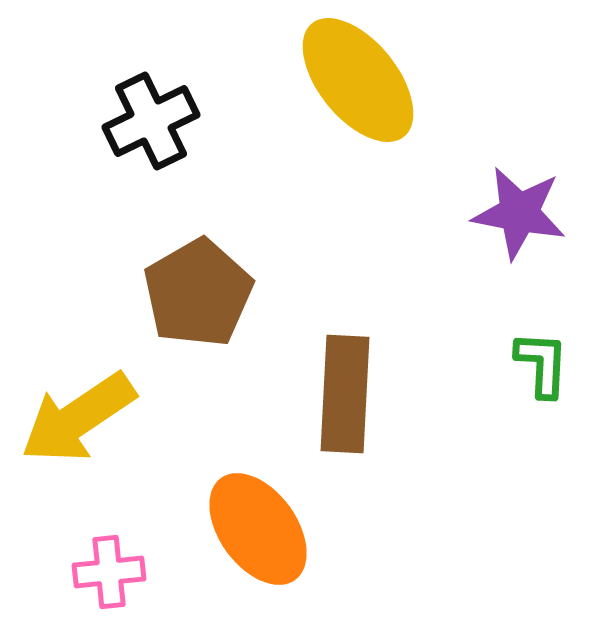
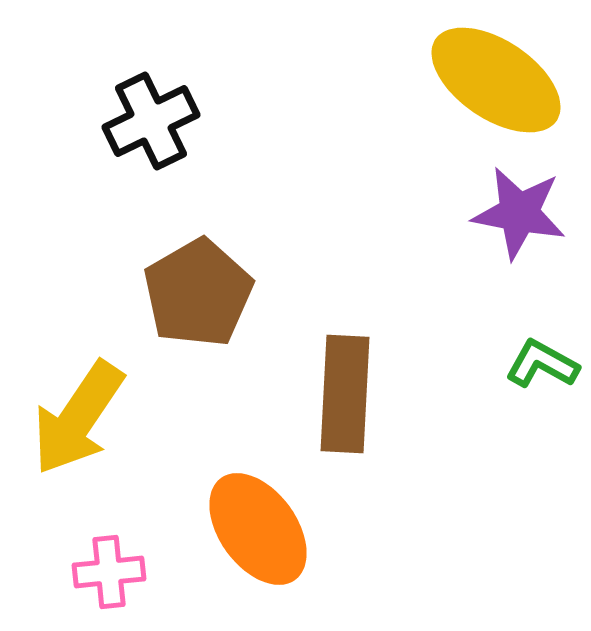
yellow ellipse: moved 138 px right; rotated 17 degrees counterclockwise
green L-shape: rotated 64 degrees counterclockwise
yellow arrow: rotated 22 degrees counterclockwise
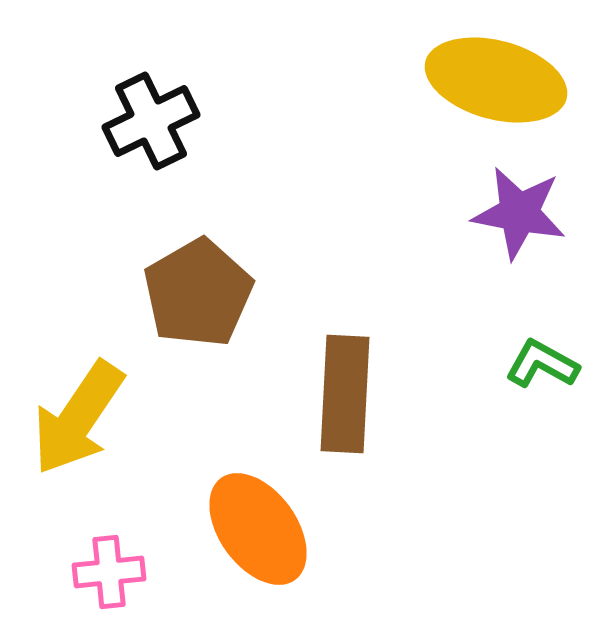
yellow ellipse: rotated 19 degrees counterclockwise
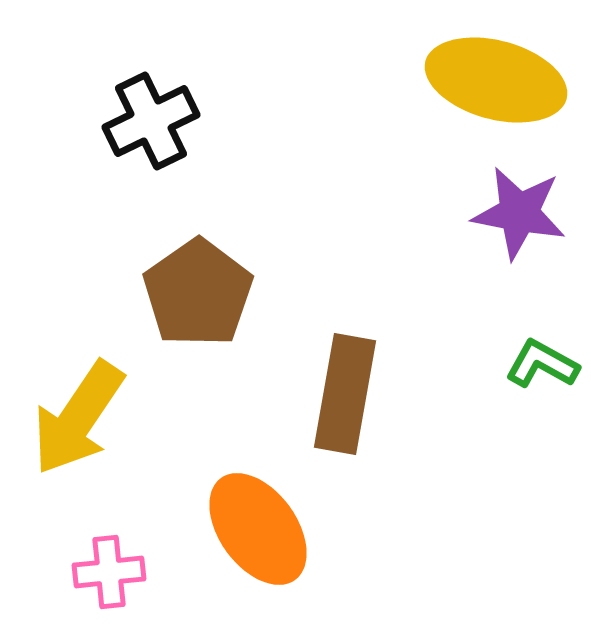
brown pentagon: rotated 5 degrees counterclockwise
brown rectangle: rotated 7 degrees clockwise
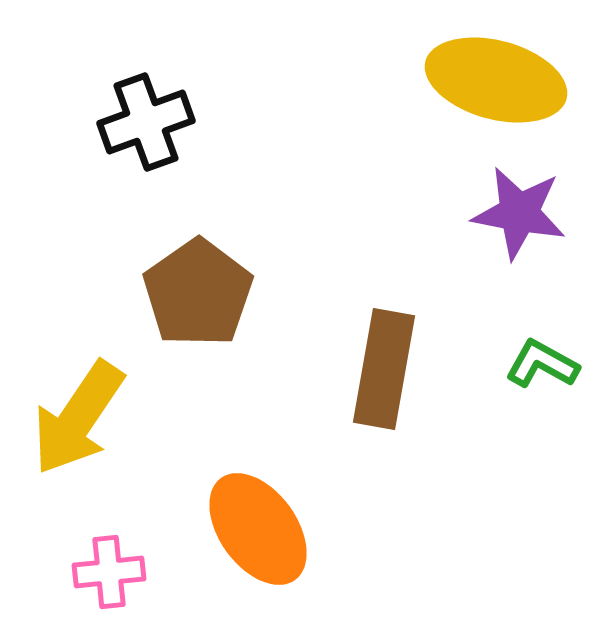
black cross: moved 5 px left, 1 px down; rotated 6 degrees clockwise
brown rectangle: moved 39 px right, 25 px up
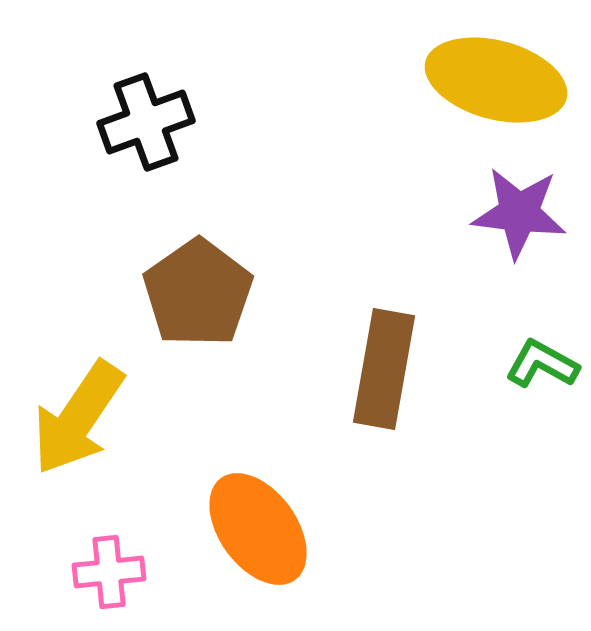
purple star: rotated 4 degrees counterclockwise
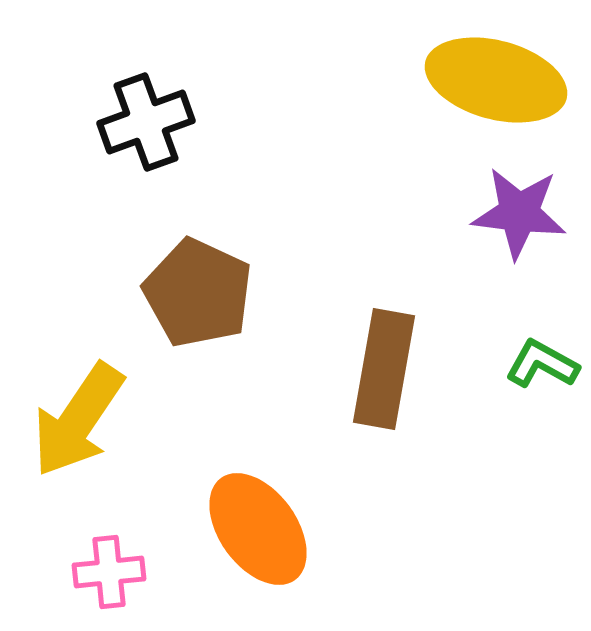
brown pentagon: rotated 12 degrees counterclockwise
yellow arrow: moved 2 px down
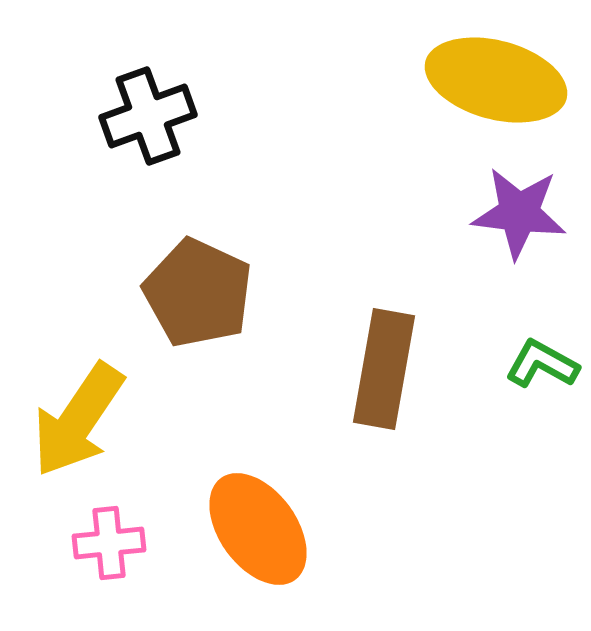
black cross: moved 2 px right, 6 px up
pink cross: moved 29 px up
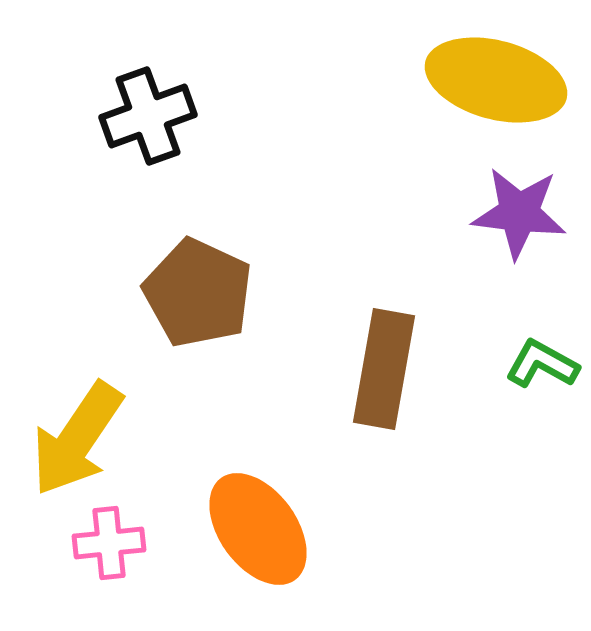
yellow arrow: moved 1 px left, 19 px down
